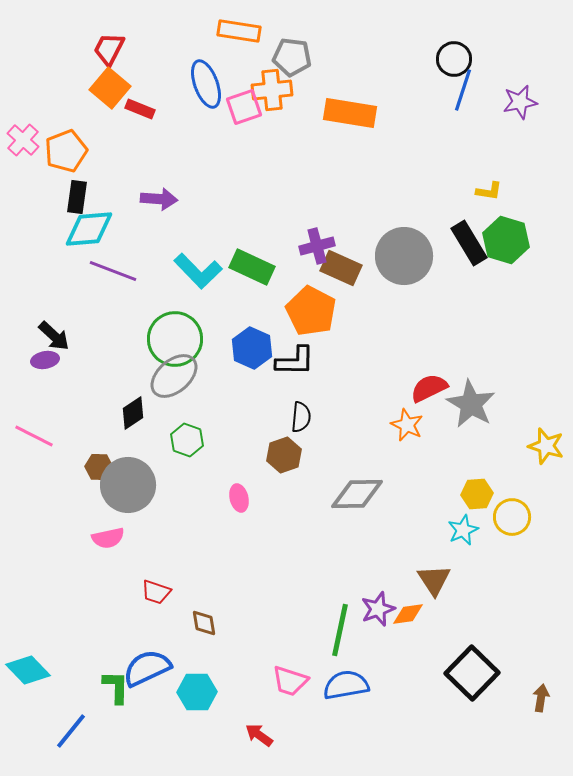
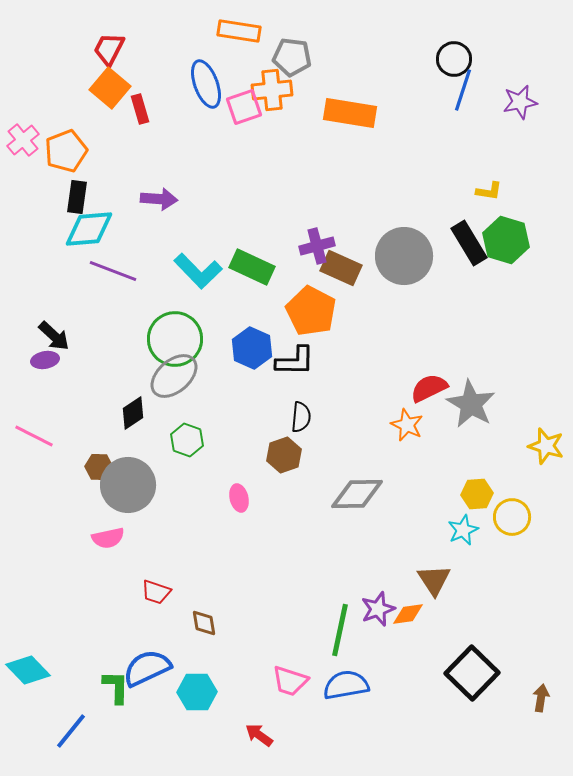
red rectangle at (140, 109): rotated 52 degrees clockwise
pink cross at (23, 140): rotated 8 degrees clockwise
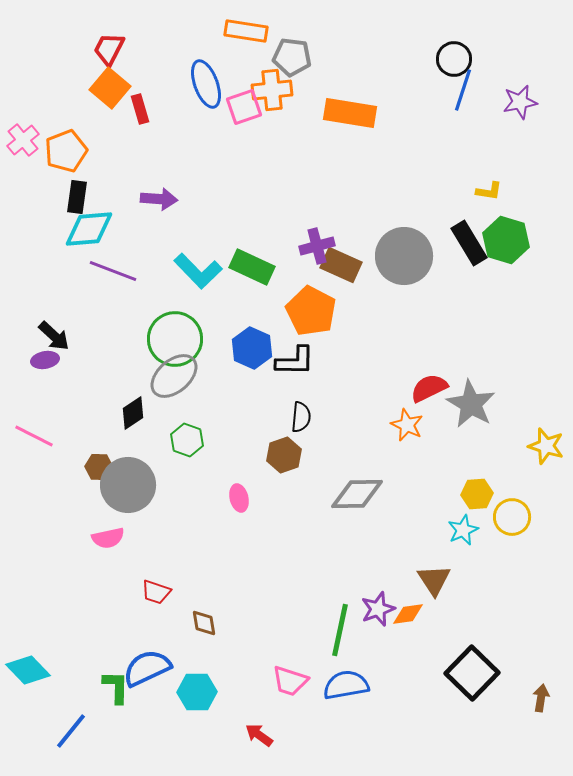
orange rectangle at (239, 31): moved 7 px right
brown rectangle at (341, 268): moved 3 px up
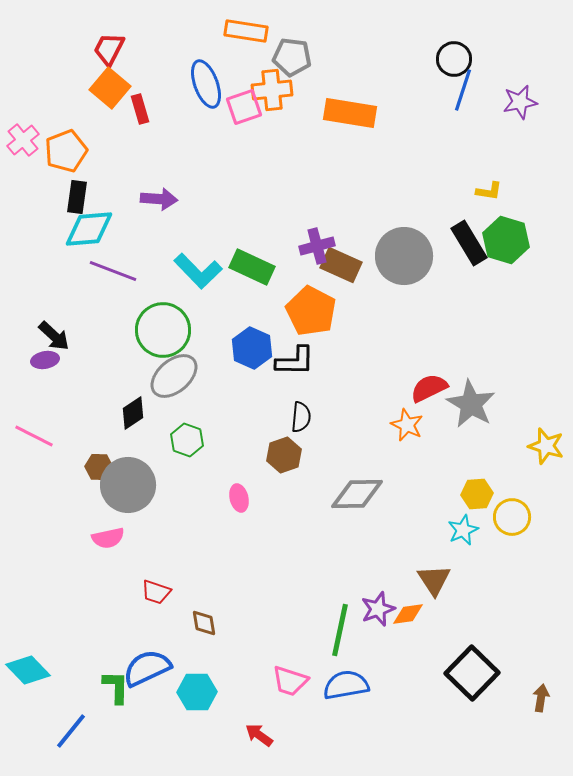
green circle at (175, 339): moved 12 px left, 9 px up
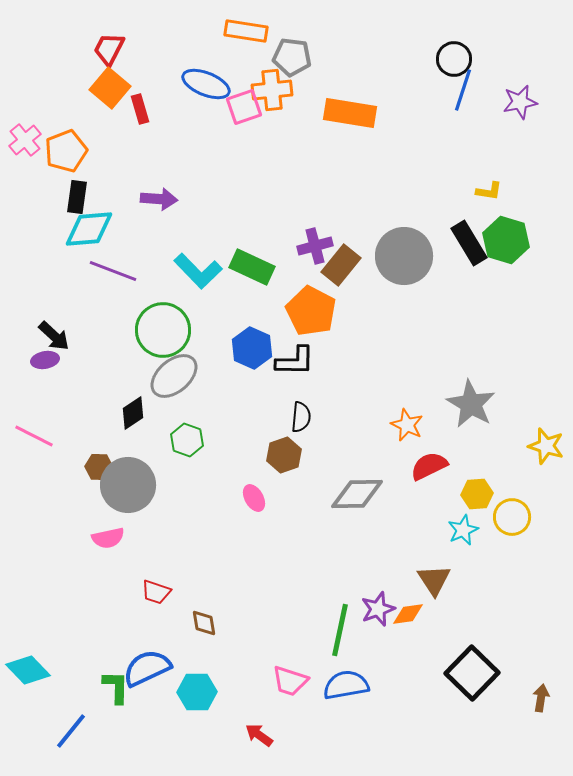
blue ellipse at (206, 84): rotated 48 degrees counterclockwise
pink cross at (23, 140): moved 2 px right
purple cross at (317, 246): moved 2 px left
brown rectangle at (341, 265): rotated 75 degrees counterclockwise
red semicircle at (429, 388): moved 78 px down
pink ellipse at (239, 498): moved 15 px right; rotated 16 degrees counterclockwise
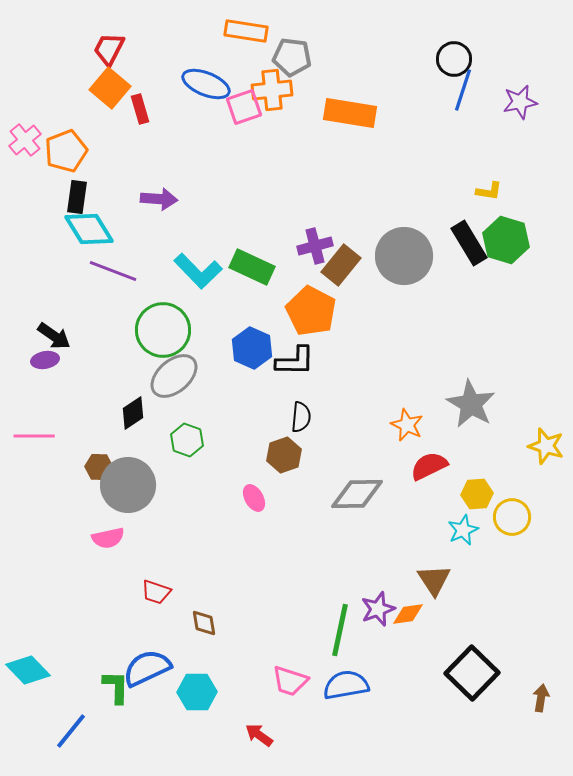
cyan diamond at (89, 229): rotated 63 degrees clockwise
black arrow at (54, 336): rotated 8 degrees counterclockwise
pink line at (34, 436): rotated 27 degrees counterclockwise
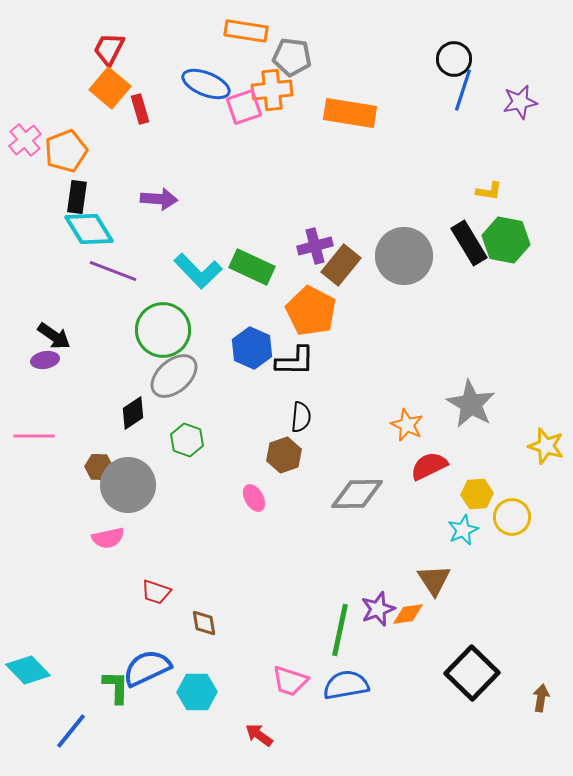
green hexagon at (506, 240): rotated 6 degrees counterclockwise
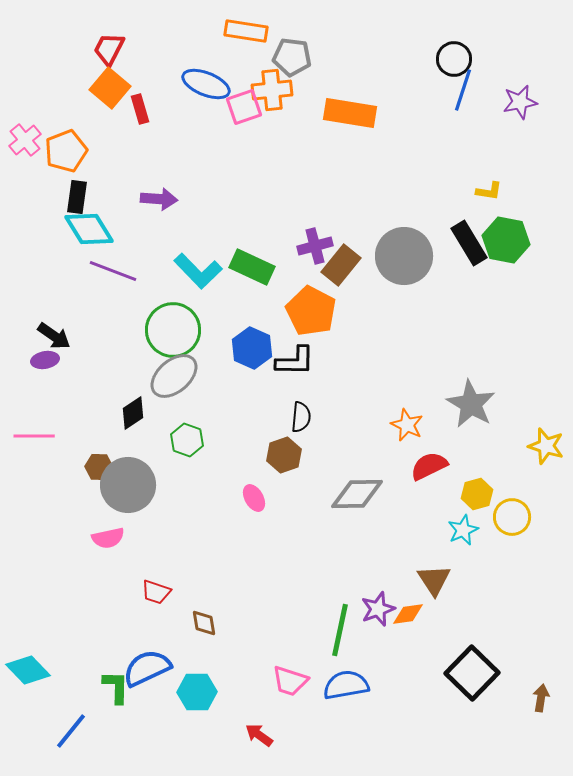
green circle at (163, 330): moved 10 px right
yellow hexagon at (477, 494): rotated 12 degrees counterclockwise
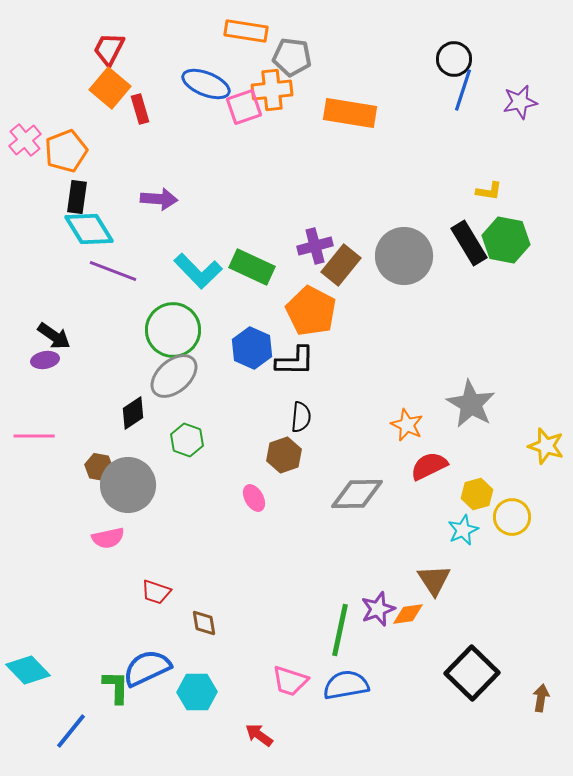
brown hexagon at (99, 467): rotated 8 degrees clockwise
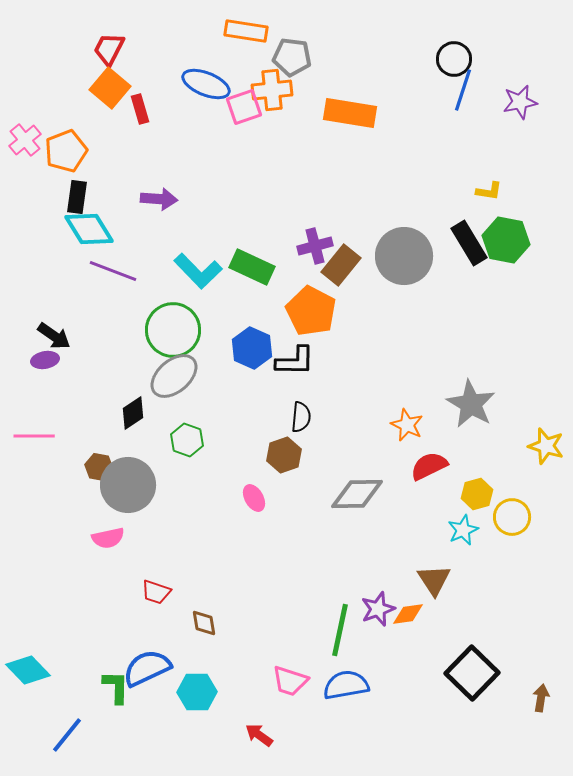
blue line at (71, 731): moved 4 px left, 4 px down
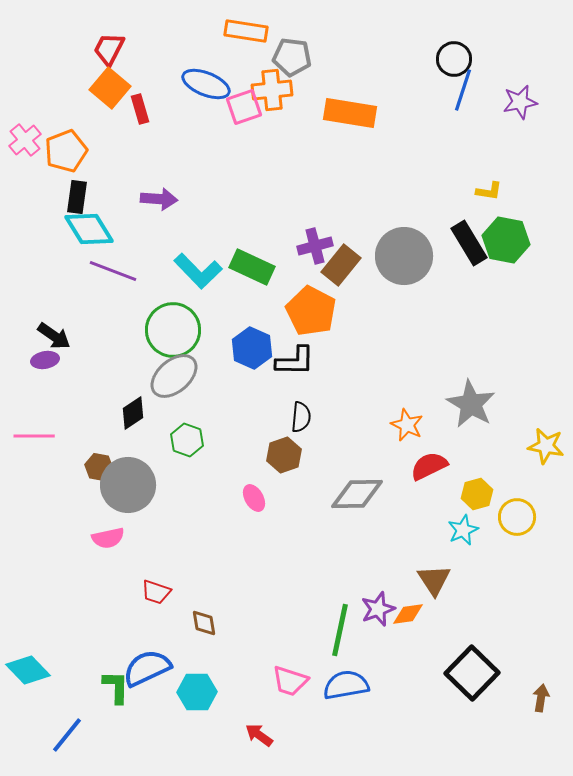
yellow star at (546, 446): rotated 6 degrees counterclockwise
yellow circle at (512, 517): moved 5 px right
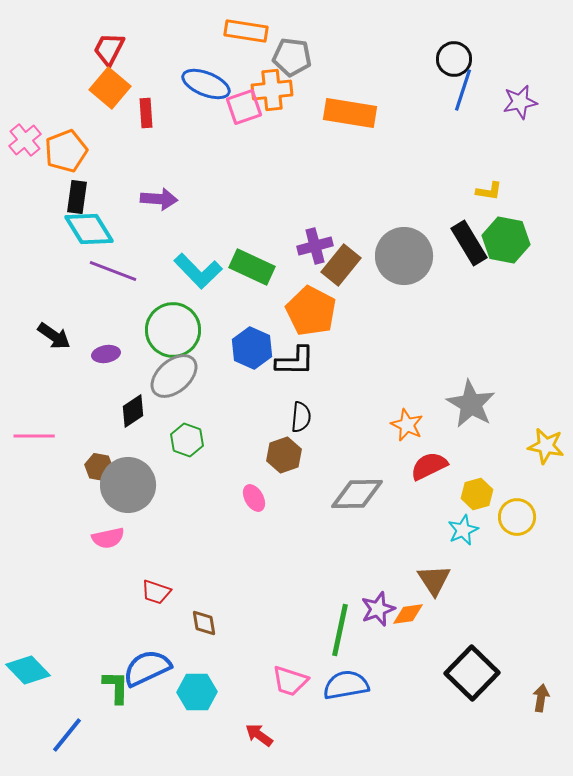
red rectangle at (140, 109): moved 6 px right, 4 px down; rotated 12 degrees clockwise
purple ellipse at (45, 360): moved 61 px right, 6 px up
black diamond at (133, 413): moved 2 px up
